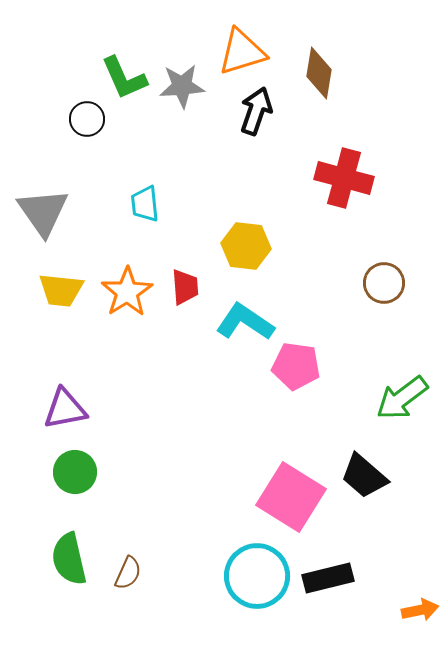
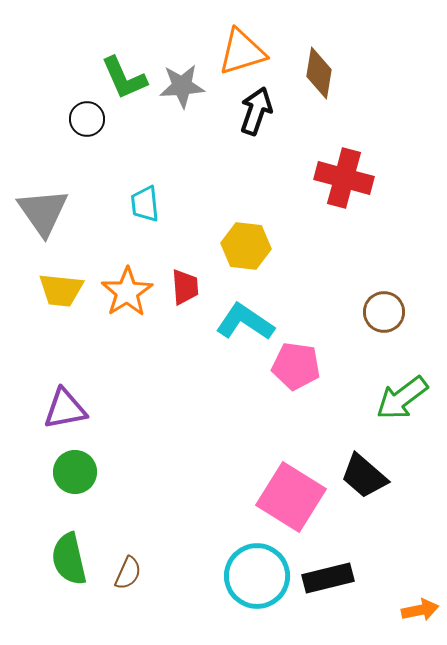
brown circle: moved 29 px down
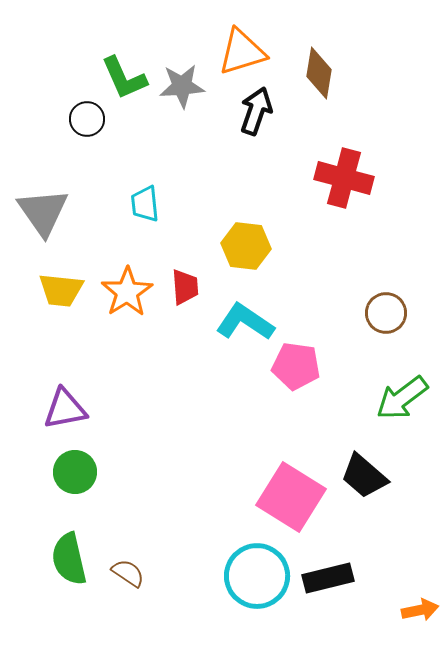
brown circle: moved 2 px right, 1 px down
brown semicircle: rotated 80 degrees counterclockwise
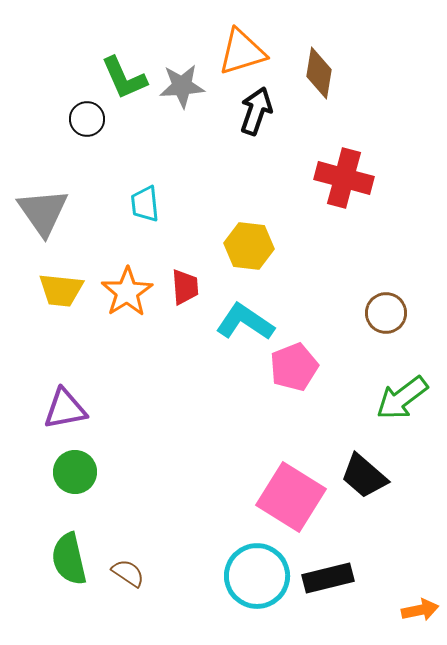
yellow hexagon: moved 3 px right
pink pentagon: moved 2 px left, 1 px down; rotated 30 degrees counterclockwise
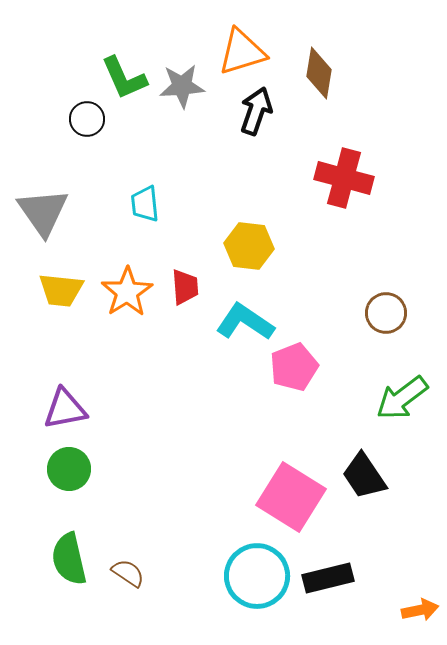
green circle: moved 6 px left, 3 px up
black trapezoid: rotated 15 degrees clockwise
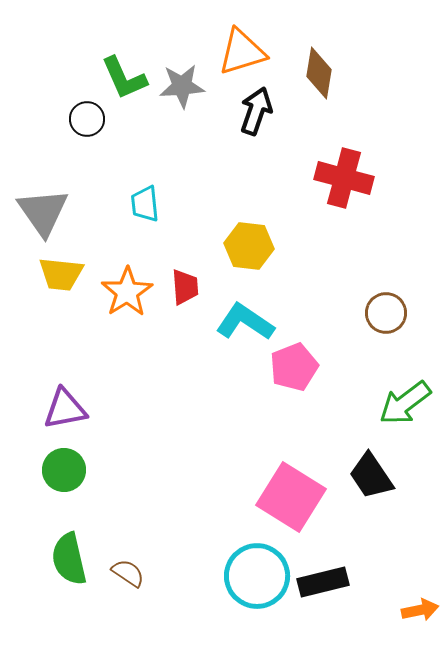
yellow trapezoid: moved 16 px up
green arrow: moved 3 px right, 5 px down
green circle: moved 5 px left, 1 px down
black trapezoid: moved 7 px right
black rectangle: moved 5 px left, 4 px down
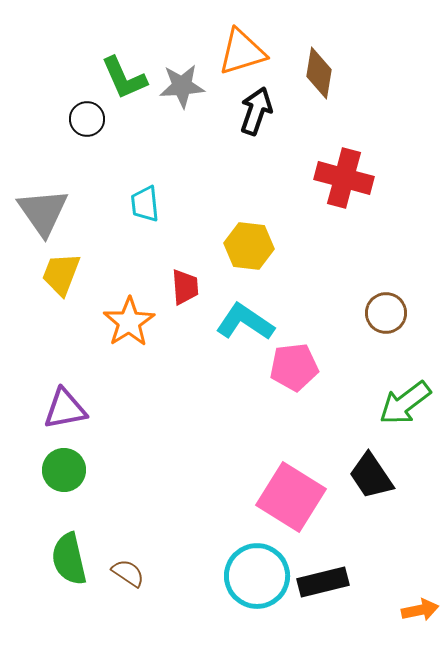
yellow trapezoid: rotated 105 degrees clockwise
orange star: moved 2 px right, 30 px down
pink pentagon: rotated 15 degrees clockwise
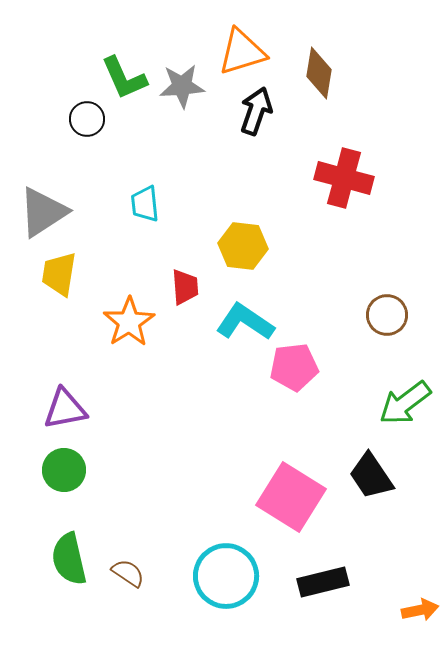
gray triangle: rotated 32 degrees clockwise
yellow hexagon: moved 6 px left
yellow trapezoid: moved 2 px left; rotated 12 degrees counterclockwise
brown circle: moved 1 px right, 2 px down
cyan circle: moved 31 px left
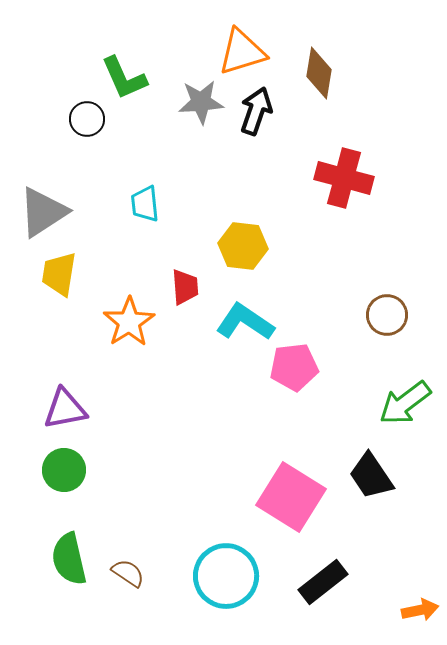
gray star: moved 19 px right, 16 px down
black rectangle: rotated 24 degrees counterclockwise
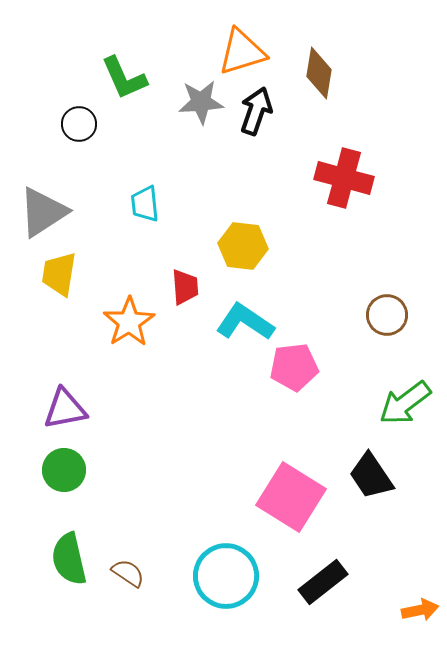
black circle: moved 8 px left, 5 px down
